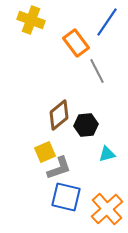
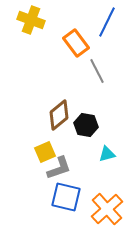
blue line: rotated 8 degrees counterclockwise
black hexagon: rotated 15 degrees clockwise
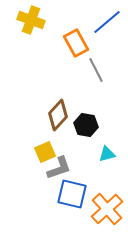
blue line: rotated 24 degrees clockwise
orange rectangle: rotated 8 degrees clockwise
gray line: moved 1 px left, 1 px up
brown diamond: moved 1 px left; rotated 8 degrees counterclockwise
blue square: moved 6 px right, 3 px up
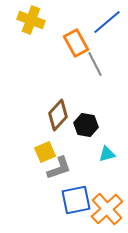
gray line: moved 1 px left, 6 px up
blue square: moved 4 px right, 6 px down; rotated 24 degrees counterclockwise
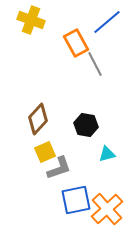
brown diamond: moved 20 px left, 4 px down
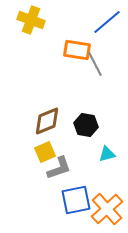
orange rectangle: moved 1 px right, 7 px down; rotated 52 degrees counterclockwise
brown diamond: moved 9 px right, 2 px down; rotated 24 degrees clockwise
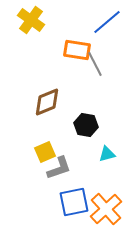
yellow cross: rotated 16 degrees clockwise
brown diamond: moved 19 px up
blue square: moved 2 px left, 2 px down
orange cross: moved 1 px left
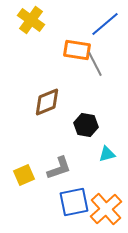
blue line: moved 2 px left, 2 px down
yellow square: moved 21 px left, 23 px down
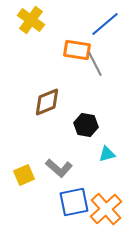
gray L-shape: rotated 60 degrees clockwise
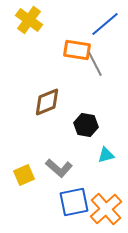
yellow cross: moved 2 px left
cyan triangle: moved 1 px left, 1 px down
